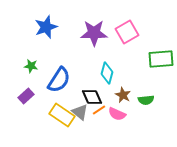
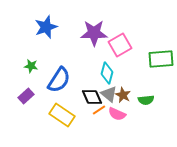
pink square: moved 7 px left, 13 px down
gray triangle: moved 29 px right, 18 px up
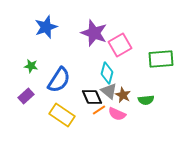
purple star: rotated 20 degrees clockwise
gray triangle: moved 3 px up
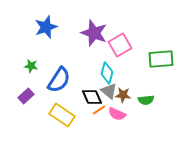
brown star: rotated 21 degrees counterclockwise
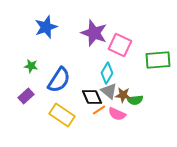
pink square: rotated 35 degrees counterclockwise
green rectangle: moved 3 px left, 1 px down
cyan diamond: rotated 15 degrees clockwise
green semicircle: moved 11 px left
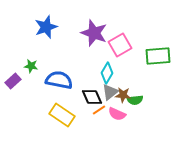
pink square: rotated 35 degrees clockwise
green rectangle: moved 4 px up
blue semicircle: rotated 112 degrees counterclockwise
gray triangle: moved 1 px right, 1 px down; rotated 42 degrees clockwise
purple rectangle: moved 13 px left, 15 px up
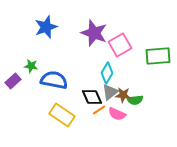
blue semicircle: moved 5 px left
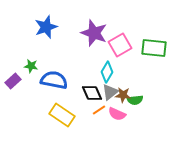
green rectangle: moved 4 px left, 8 px up; rotated 10 degrees clockwise
cyan diamond: moved 1 px up
black diamond: moved 4 px up
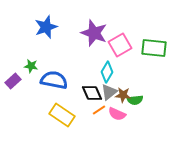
gray triangle: moved 1 px left
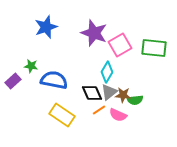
pink semicircle: moved 1 px right, 1 px down
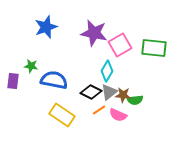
purple star: rotated 8 degrees counterclockwise
cyan diamond: moved 1 px up
purple rectangle: rotated 42 degrees counterclockwise
black diamond: moved 1 px left, 1 px up; rotated 40 degrees counterclockwise
